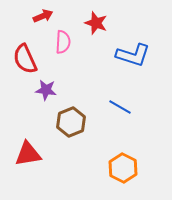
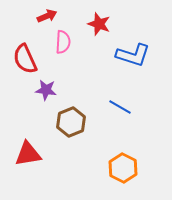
red arrow: moved 4 px right
red star: moved 3 px right, 1 px down
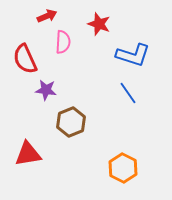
blue line: moved 8 px right, 14 px up; rotated 25 degrees clockwise
